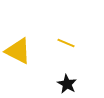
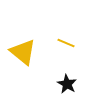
yellow triangle: moved 5 px right, 1 px down; rotated 12 degrees clockwise
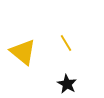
yellow line: rotated 36 degrees clockwise
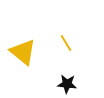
black star: rotated 24 degrees counterclockwise
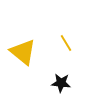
black star: moved 6 px left, 1 px up
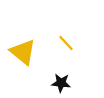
yellow line: rotated 12 degrees counterclockwise
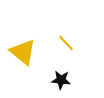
black star: moved 3 px up
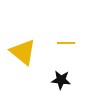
yellow line: rotated 48 degrees counterclockwise
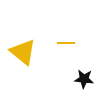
black star: moved 23 px right, 1 px up
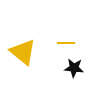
black star: moved 10 px left, 11 px up
